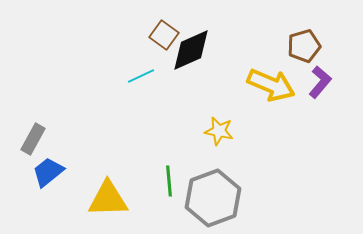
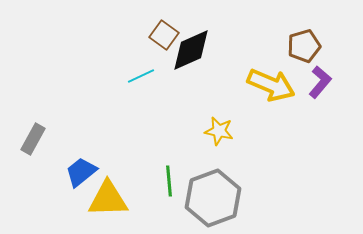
blue trapezoid: moved 33 px right
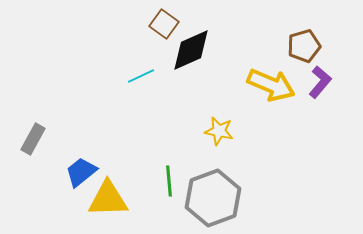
brown square: moved 11 px up
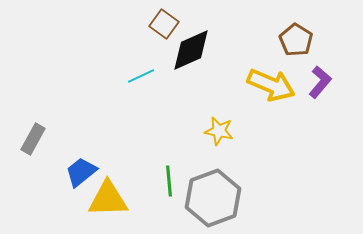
brown pentagon: moved 8 px left, 6 px up; rotated 24 degrees counterclockwise
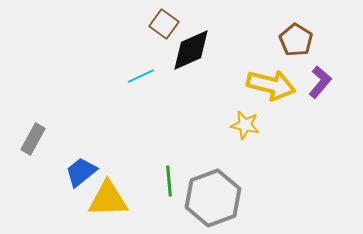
yellow arrow: rotated 9 degrees counterclockwise
yellow star: moved 26 px right, 6 px up
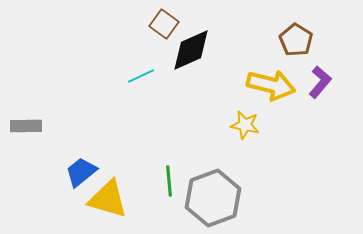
gray rectangle: moved 7 px left, 13 px up; rotated 60 degrees clockwise
yellow triangle: rotated 18 degrees clockwise
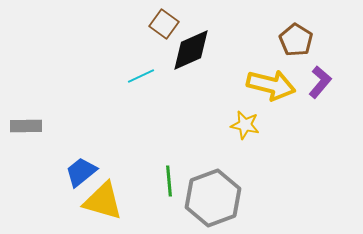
yellow triangle: moved 5 px left, 2 px down
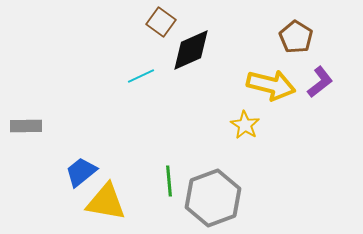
brown square: moved 3 px left, 2 px up
brown pentagon: moved 3 px up
purple L-shape: rotated 12 degrees clockwise
yellow star: rotated 20 degrees clockwise
yellow triangle: moved 3 px right, 1 px down; rotated 6 degrees counterclockwise
